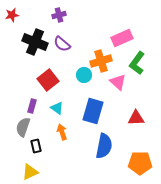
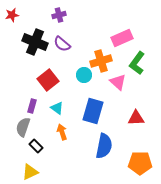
black rectangle: rotated 32 degrees counterclockwise
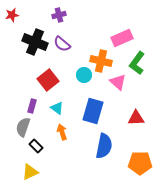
orange cross: rotated 30 degrees clockwise
